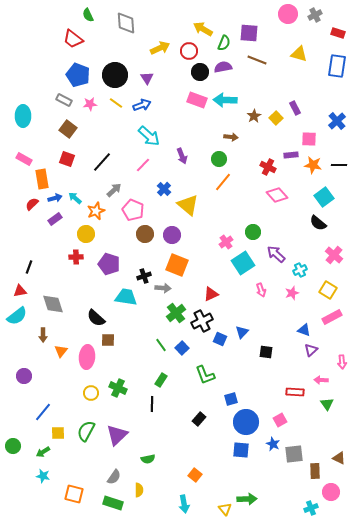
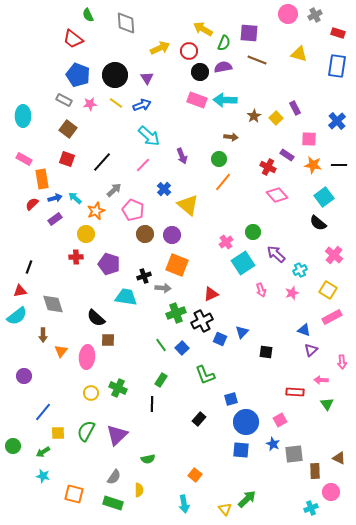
purple rectangle at (291, 155): moved 4 px left; rotated 40 degrees clockwise
green cross at (176, 313): rotated 18 degrees clockwise
green arrow at (247, 499): rotated 42 degrees counterclockwise
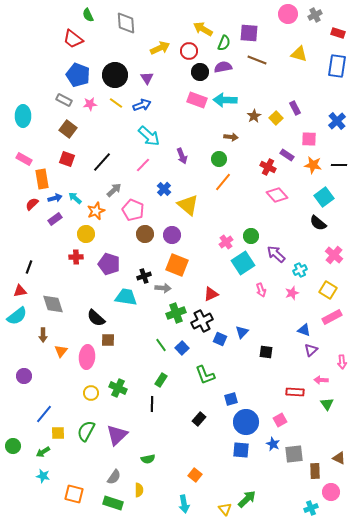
green circle at (253, 232): moved 2 px left, 4 px down
blue line at (43, 412): moved 1 px right, 2 px down
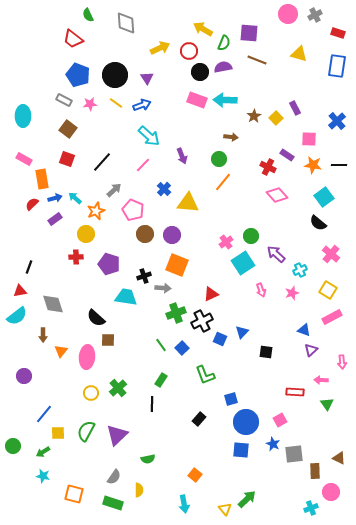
yellow triangle at (188, 205): moved 2 px up; rotated 35 degrees counterclockwise
pink cross at (334, 255): moved 3 px left, 1 px up
green cross at (118, 388): rotated 24 degrees clockwise
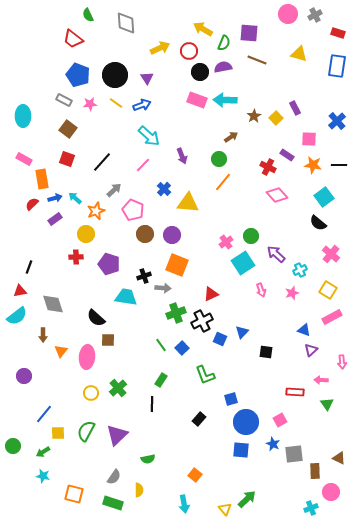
brown arrow at (231, 137): rotated 40 degrees counterclockwise
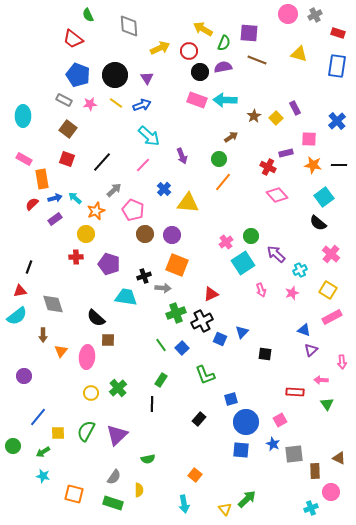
gray diamond at (126, 23): moved 3 px right, 3 px down
purple rectangle at (287, 155): moved 1 px left, 2 px up; rotated 48 degrees counterclockwise
black square at (266, 352): moved 1 px left, 2 px down
blue line at (44, 414): moved 6 px left, 3 px down
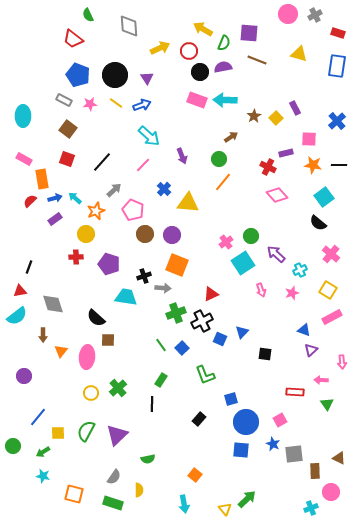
red semicircle at (32, 204): moved 2 px left, 3 px up
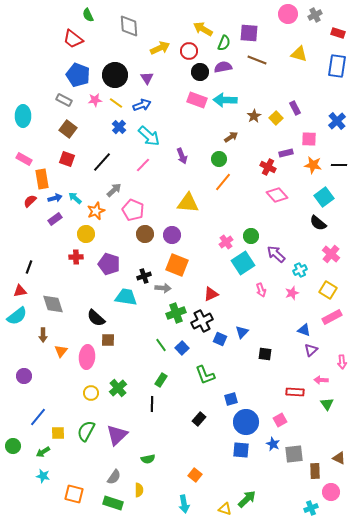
pink star at (90, 104): moved 5 px right, 4 px up
blue cross at (164, 189): moved 45 px left, 62 px up
yellow triangle at (225, 509): rotated 32 degrees counterclockwise
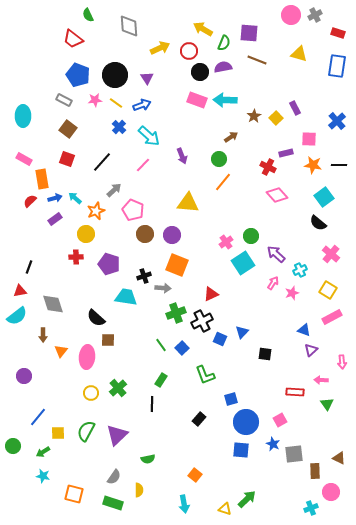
pink circle at (288, 14): moved 3 px right, 1 px down
pink arrow at (261, 290): moved 12 px right, 7 px up; rotated 128 degrees counterclockwise
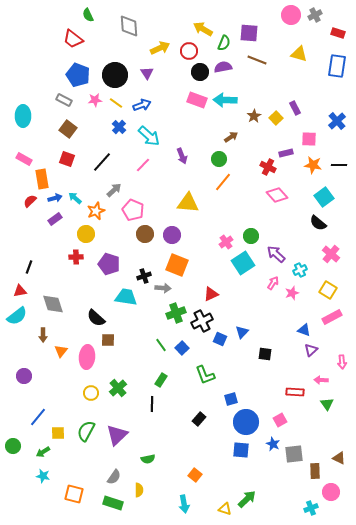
purple triangle at (147, 78): moved 5 px up
